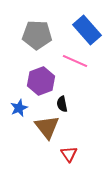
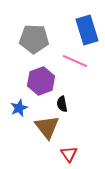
blue rectangle: rotated 24 degrees clockwise
gray pentagon: moved 3 px left, 4 px down
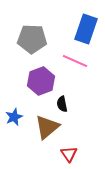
blue rectangle: moved 1 px left, 1 px up; rotated 36 degrees clockwise
gray pentagon: moved 2 px left
blue star: moved 5 px left, 9 px down
brown triangle: rotated 28 degrees clockwise
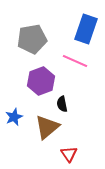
gray pentagon: rotated 12 degrees counterclockwise
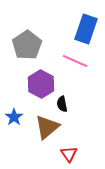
gray pentagon: moved 5 px left, 6 px down; rotated 24 degrees counterclockwise
purple hexagon: moved 3 px down; rotated 12 degrees counterclockwise
blue star: rotated 12 degrees counterclockwise
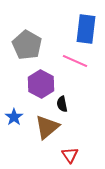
blue rectangle: rotated 12 degrees counterclockwise
gray pentagon: rotated 8 degrees counterclockwise
red triangle: moved 1 px right, 1 px down
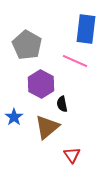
red triangle: moved 2 px right
